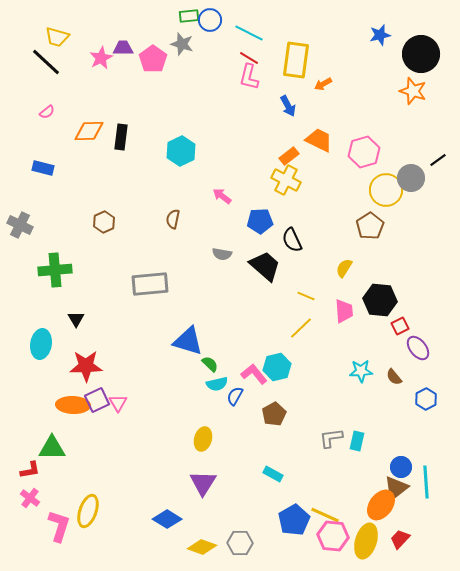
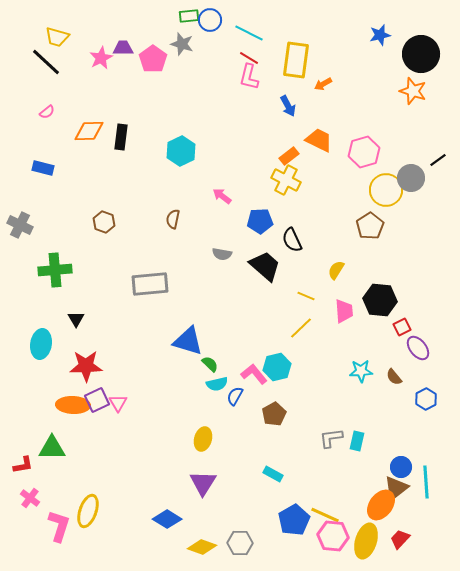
brown hexagon at (104, 222): rotated 15 degrees counterclockwise
yellow semicircle at (344, 268): moved 8 px left, 2 px down
red square at (400, 326): moved 2 px right, 1 px down
red L-shape at (30, 470): moved 7 px left, 5 px up
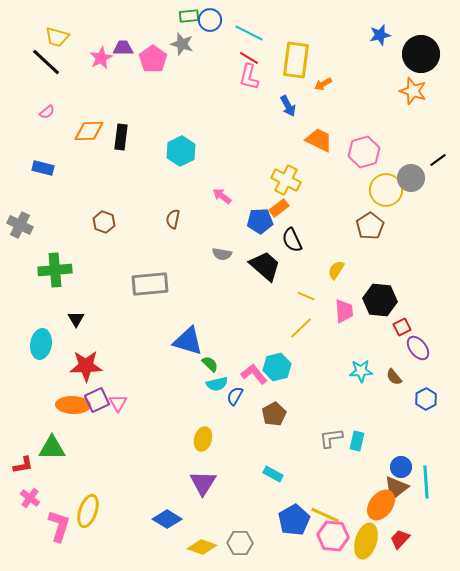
orange rectangle at (289, 156): moved 10 px left, 52 px down
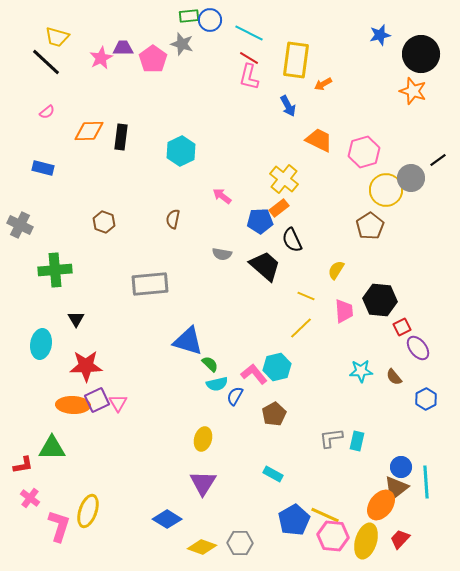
yellow cross at (286, 180): moved 2 px left, 1 px up; rotated 12 degrees clockwise
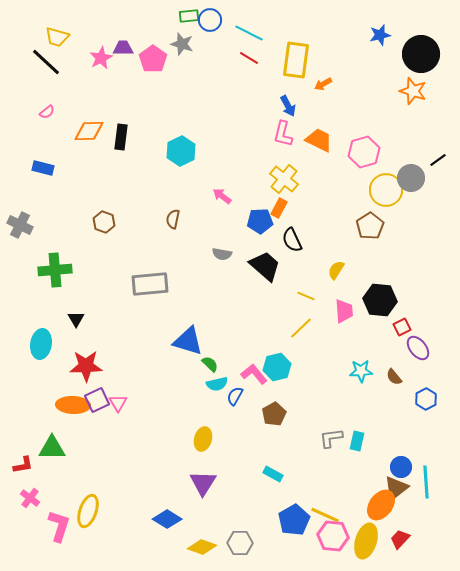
pink L-shape at (249, 77): moved 34 px right, 57 px down
orange rectangle at (279, 208): rotated 24 degrees counterclockwise
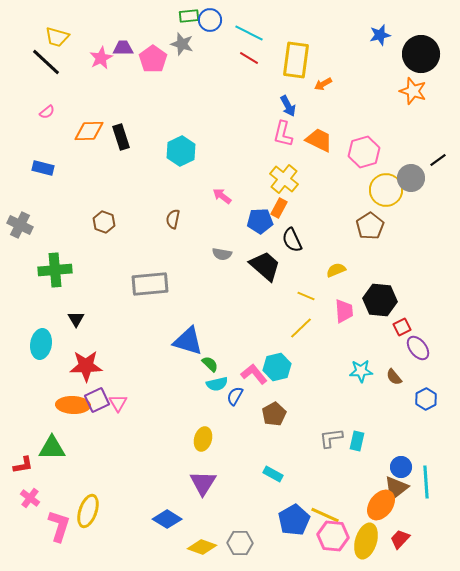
black rectangle at (121, 137): rotated 25 degrees counterclockwise
yellow semicircle at (336, 270): rotated 36 degrees clockwise
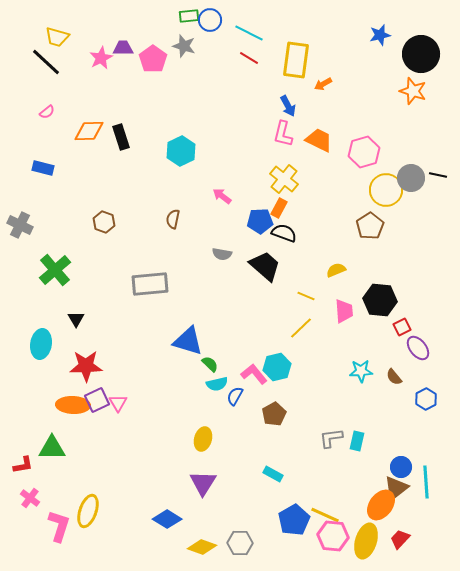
gray star at (182, 44): moved 2 px right, 2 px down
black line at (438, 160): moved 15 px down; rotated 48 degrees clockwise
black semicircle at (292, 240): moved 8 px left, 7 px up; rotated 135 degrees clockwise
green cross at (55, 270): rotated 36 degrees counterclockwise
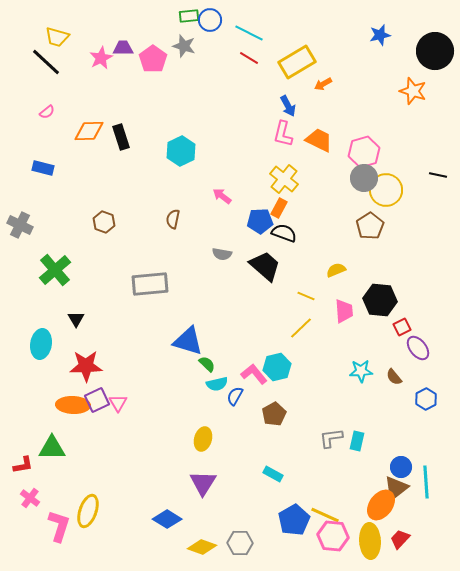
black circle at (421, 54): moved 14 px right, 3 px up
yellow rectangle at (296, 60): moved 1 px right, 2 px down; rotated 51 degrees clockwise
gray circle at (411, 178): moved 47 px left
green semicircle at (210, 364): moved 3 px left
yellow ellipse at (366, 541): moved 4 px right; rotated 20 degrees counterclockwise
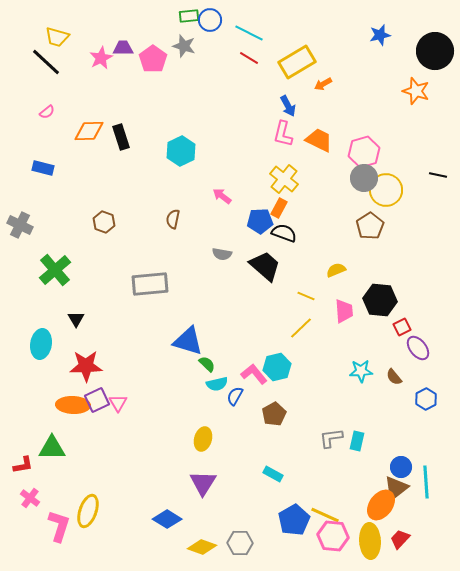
orange star at (413, 91): moved 3 px right
